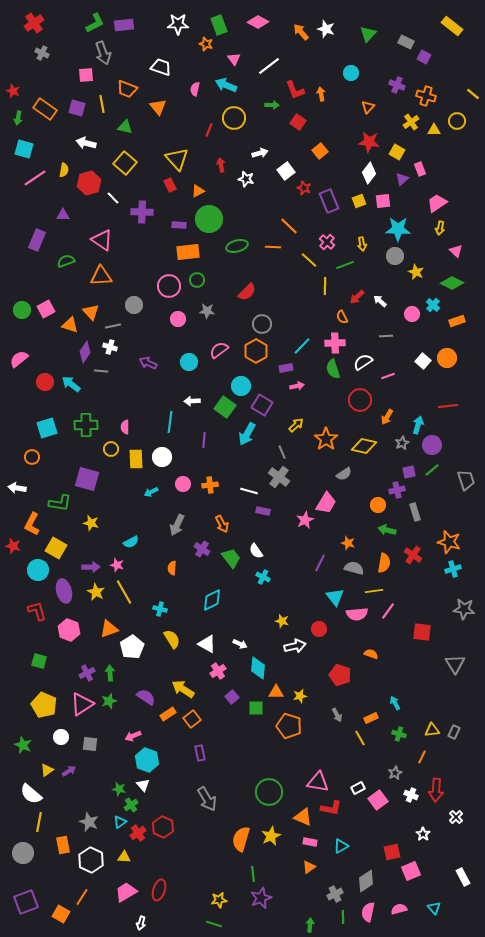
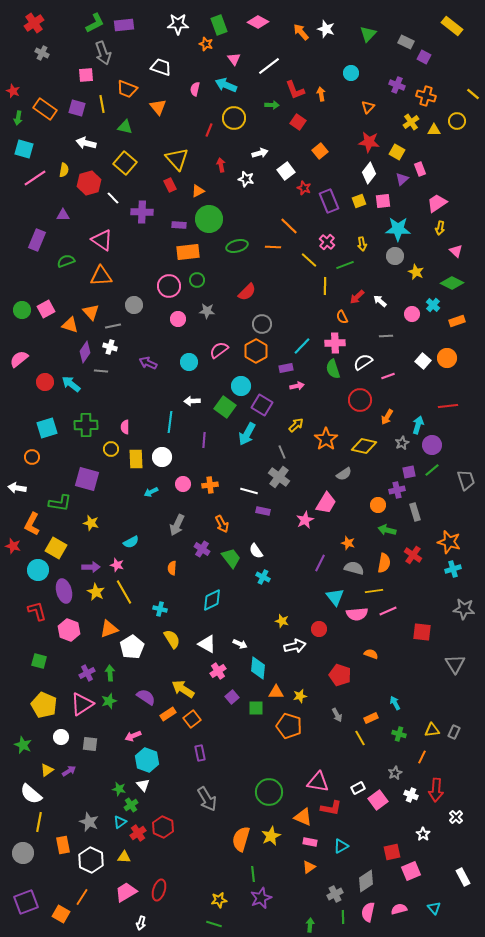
pink line at (388, 611): rotated 30 degrees clockwise
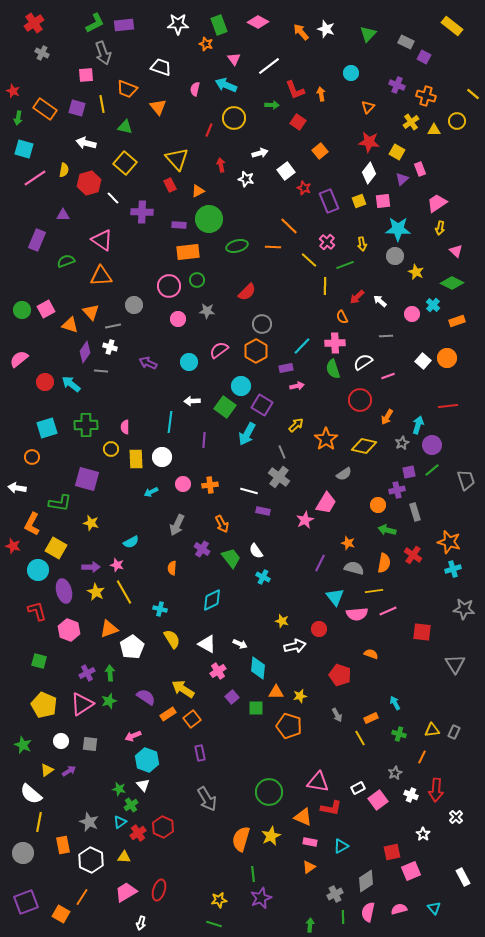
white circle at (61, 737): moved 4 px down
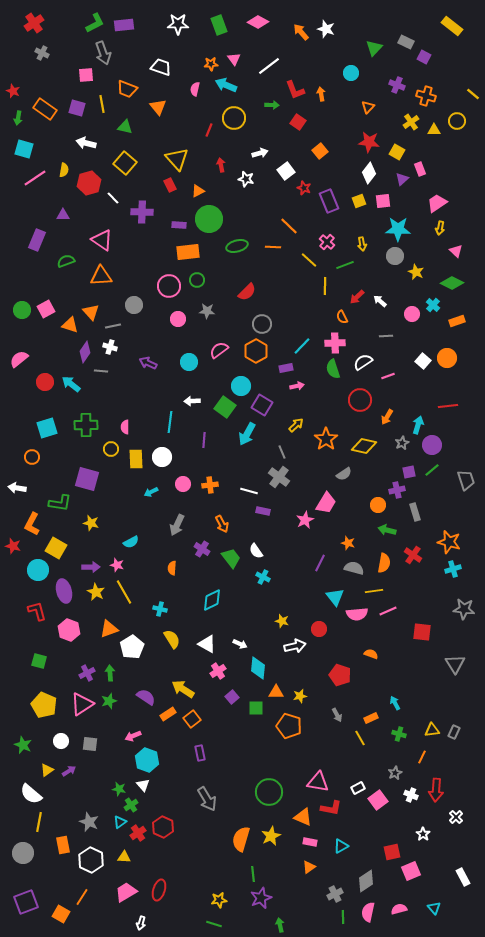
green triangle at (368, 34): moved 6 px right, 14 px down
orange star at (206, 44): moved 5 px right, 20 px down; rotated 24 degrees counterclockwise
green arrow at (310, 925): moved 30 px left; rotated 16 degrees counterclockwise
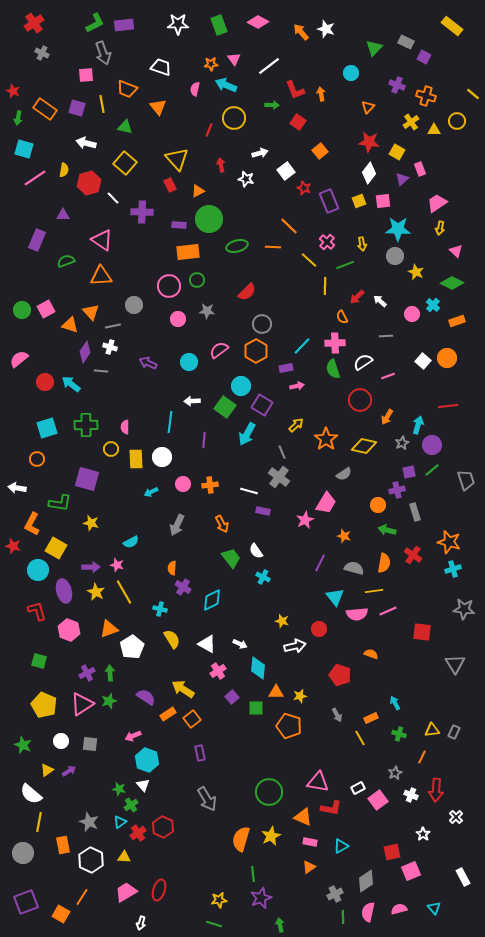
orange circle at (32, 457): moved 5 px right, 2 px down
orange star at (348, 543): moved 4 px left, 7 px up
purple cross at (202, 549): moved 19 px left, 38 px down
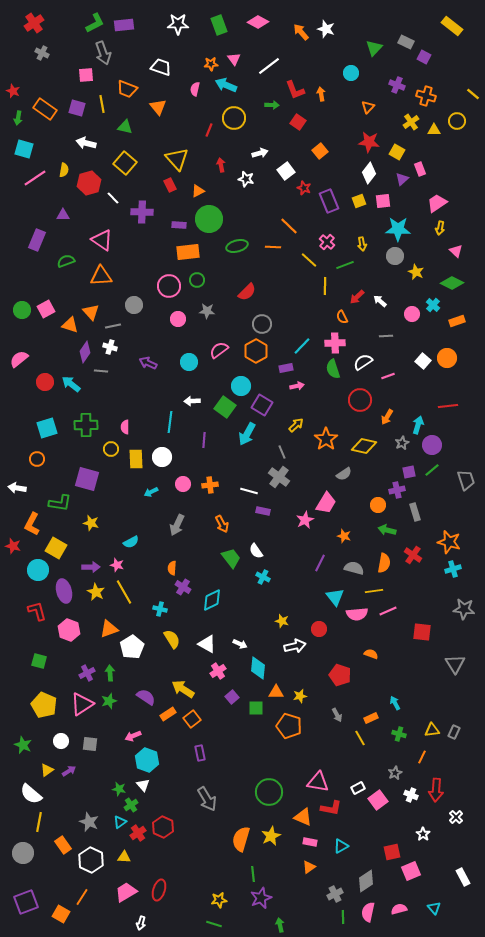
orange rectangle at (63, 845): rotated 24 degrees counterclockwise
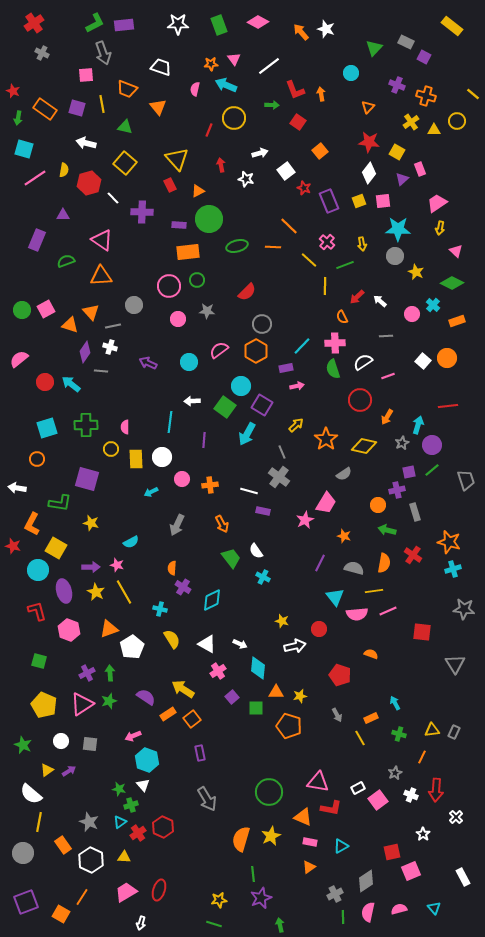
pink circle at (183, 484): moved 1 px left, 5 px up
green cross at (131, 805): rotated 16 degrees clockwise
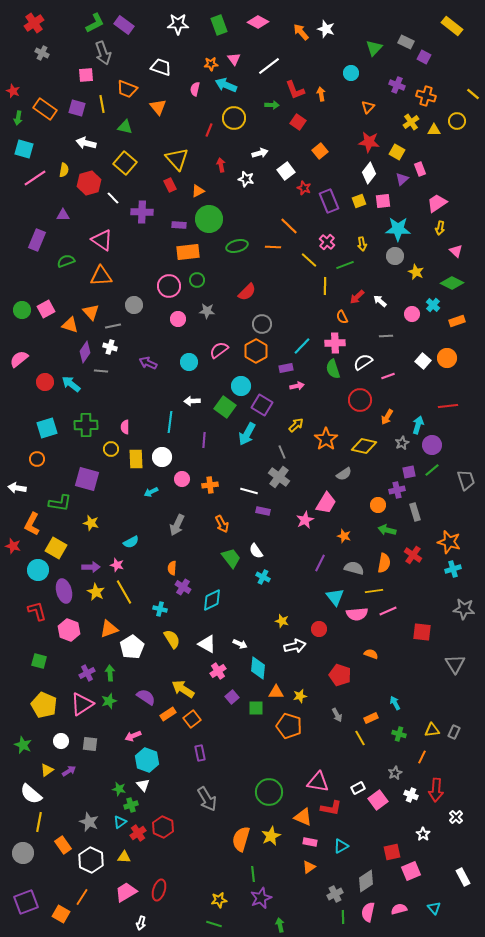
purple rectangle at (124, 25): rotated 42 degrees clockwise
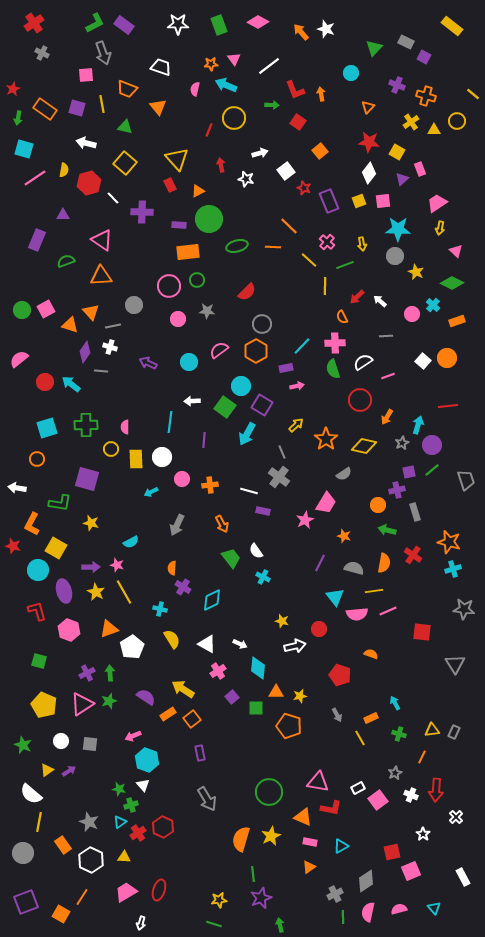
red star at (13, 91): moved 2 px up; rotated 24 degrees clockwise
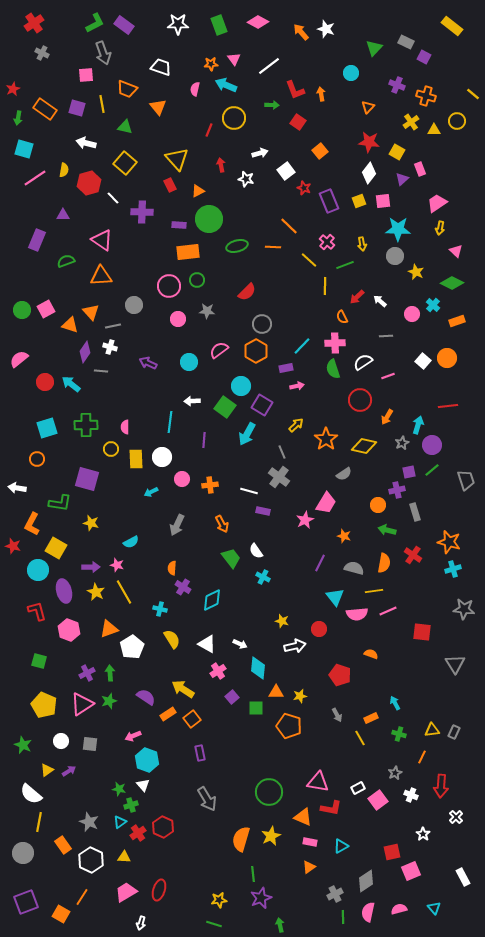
red arrow at (436, 790): moved 5 px right, 4 px up
